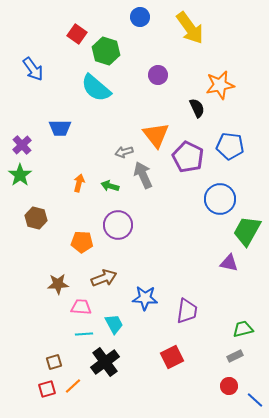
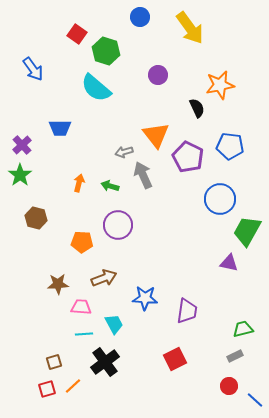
red square at (172, 357): moved 3 px right, 2 px down
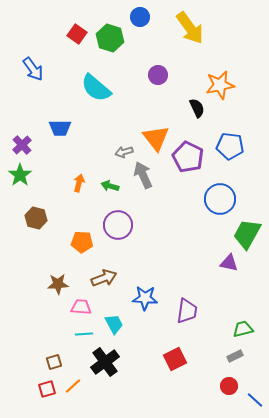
green hexagon at (106, 51): moved 4 px right, 13 px up
orange triangle at (156, 135): moved 3 px down
green trapezoid at (247, 231): moved 3 px down
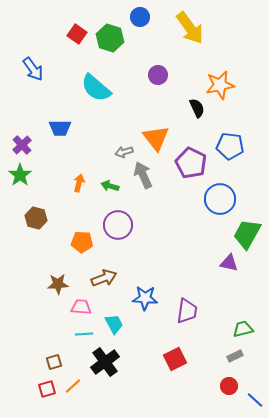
purple pentagon at (188, 157): moved 3 px right, 6 px down
